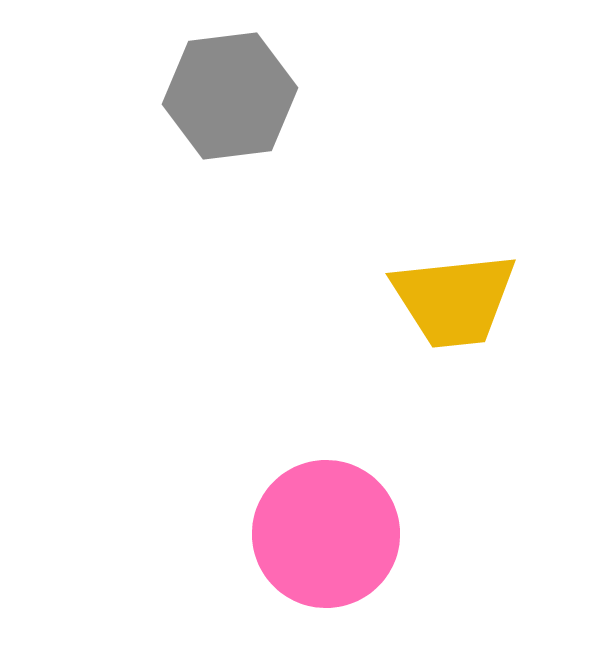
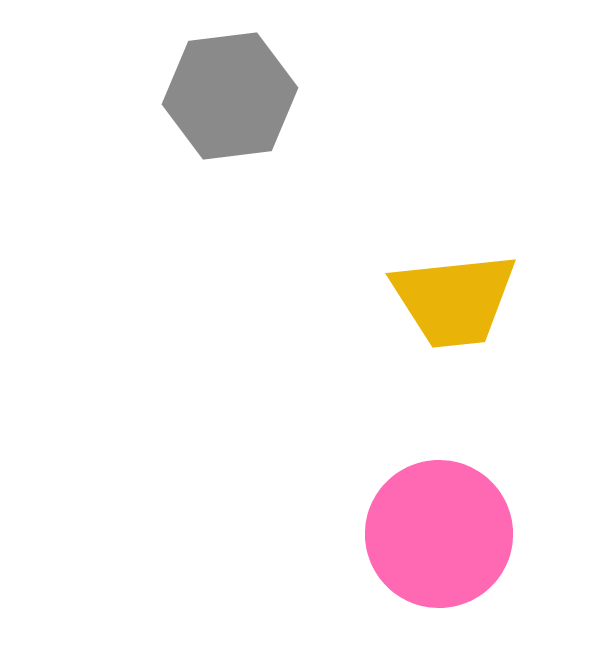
pink circle: moved 113 px right
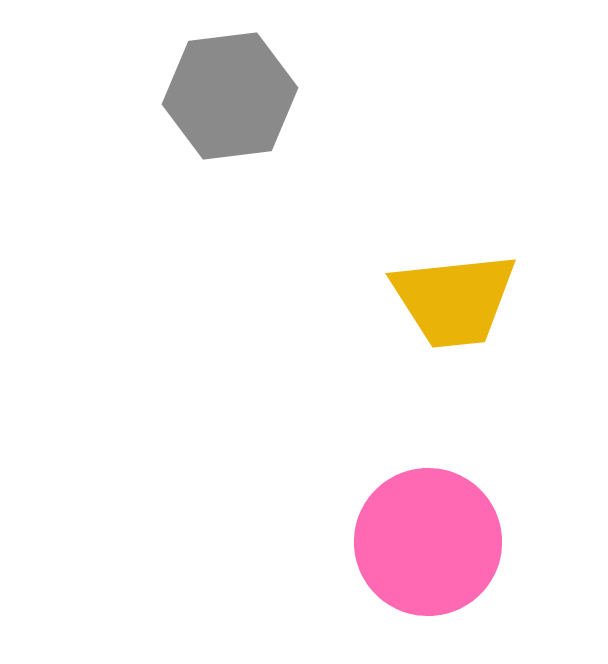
pink circle: moved 11 px left, 8 px down
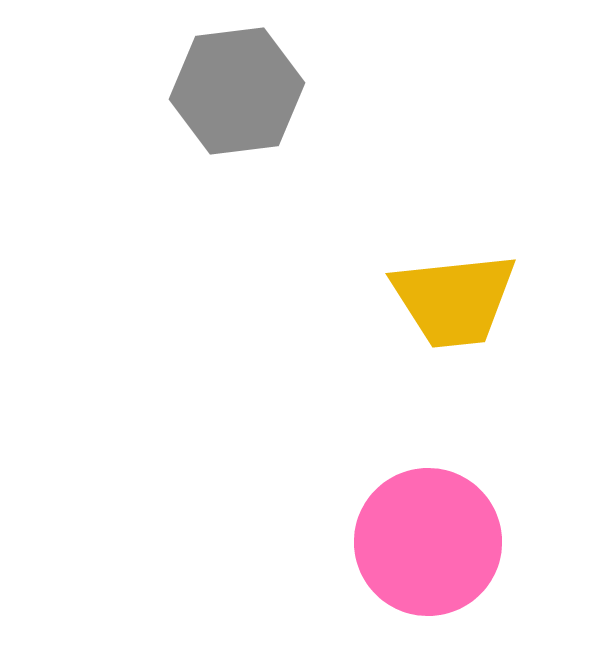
gray hexagon: moved 7 px right, 5 px up
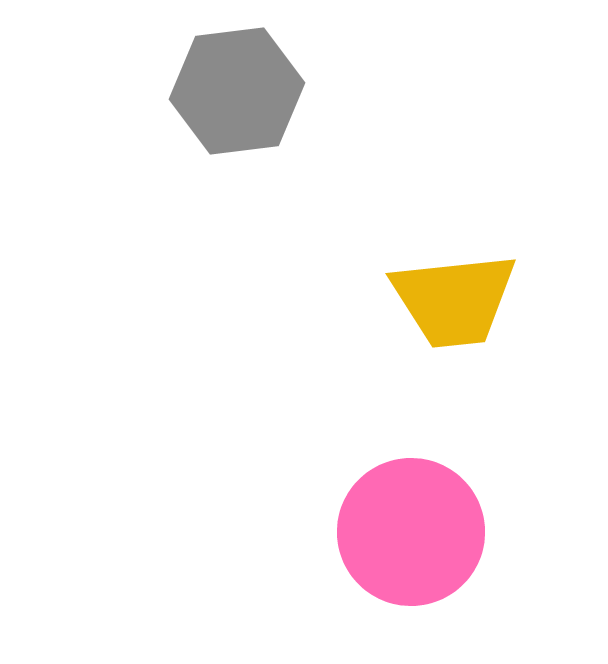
pink circle: moved 17 px left, 10 px up
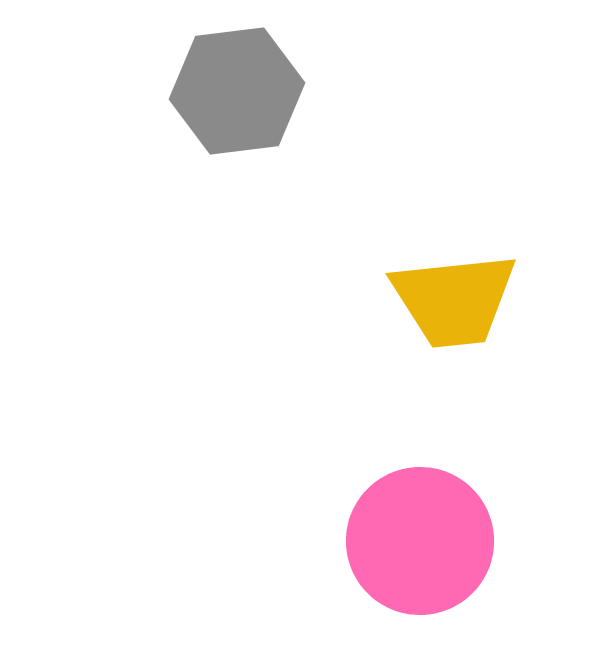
pink circle: moved 9 px right, 9 px down
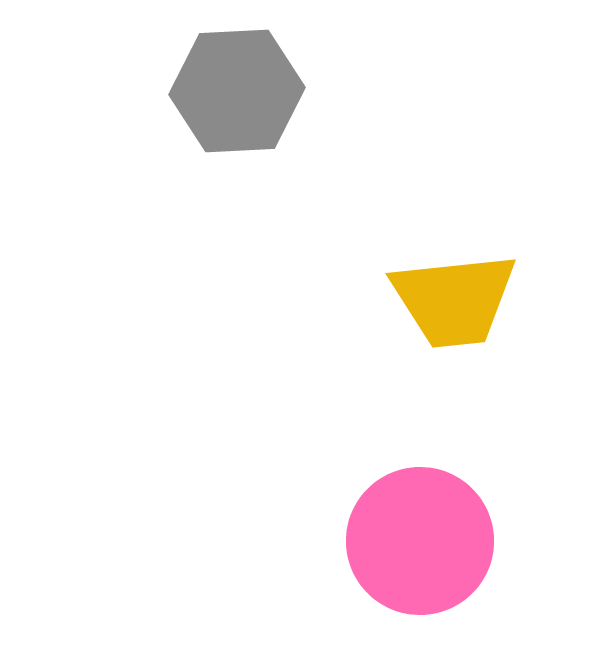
gray hexagon: rotated 4 degrees clockwise
